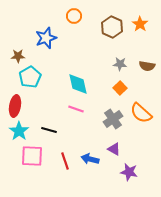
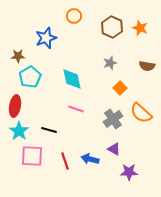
orange star: moved 4 px down; rotated 14 degrees counterclockwise
gray star: moved 10 px left, 1 px up; rotated 24 degrees counterclockwise
cyan diamond: moved 6 px left, 5 px up
purple star: rotated 12 degrees counterclockwise
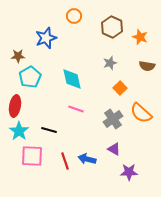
orange star: moved 9 px down
blue arrow: moved 3 px left
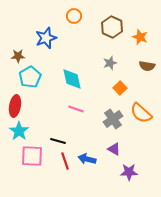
black line: moved 9 px right, 11 px down
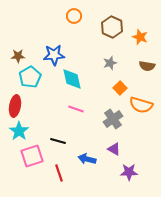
blue star: moved 8 px right, 17 px down; rotated 15 degrees clockwise
orange semicircle: moved 8 px up; rotated 25 degrees counterclockwise
pink square: rotated 20 degrees counterclockwise
red line: moved 6 px left, 12 px down
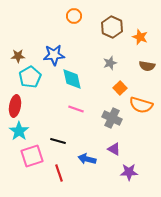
gray cross: moved 1 px left, 1 px up; rotated 30 degrees counterclockwise
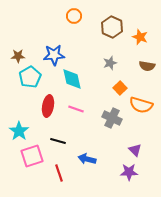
red ellipse: moved 33 px right
purple triangle: moved 21 px right, 1 px down; rotated 16 degrees clockwise
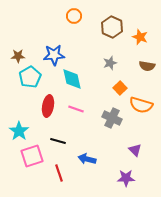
purple star: moved 3 px left, 6 px down
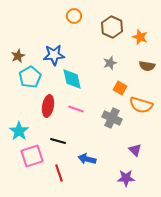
brown star: rotated 24 degrees counterclockwise
orange square: rotated 16 degrees counterclockwise
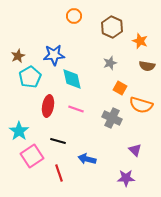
orange star: moved 4 px down
pink square: rotated 15 degrees counterclockwise
